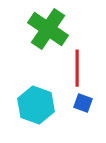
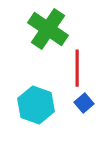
blue square: moved 1 px right; rotated 30 degrees clockwise
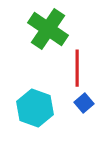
cyan hexagon: moved 1 px left, 3 px down
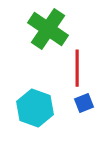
blue square: rotated 18 degrees clockwise
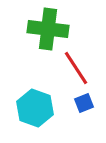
green cross: rotated 27 degrees counterclockwise
red line: moved 1 px left; rotated 33 degrees counterclockwise
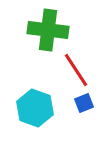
green cross: moved 1 px down
red line: moved 2 px down
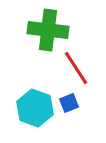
red line: moved 2 px up
blue square: moved 15 px left
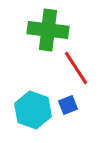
blue square: moved 1 px left, 2 px down
cyan hexagon: moved 2 px left, 2 px down
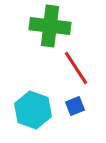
green cross: moved 2 px right, 4 px up
blue square: moved 7 px right, 1 px down
